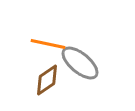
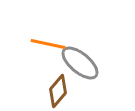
brown diamond: moved 11 px right, 11 px down; rotated 16 degrees counterclockwise
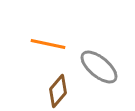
gray ellipse: moved 19 px right, 4 px down
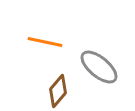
orange line: moved 3 px left, 2 px up
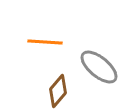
orange line: rotated 8 degrees counterclockwise
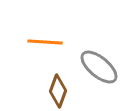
brown diamond: rotated 20 degrees counterclockwise
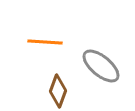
gray ellipse: moved 2 px right, 1 px up
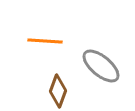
orange line: moved 1 px up
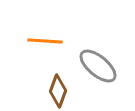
gray ellipse: moved 3 px left
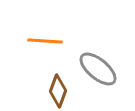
gray ellipse: moved 3 px down
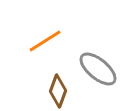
orange line: rotated 36 degrees counterclockwise
